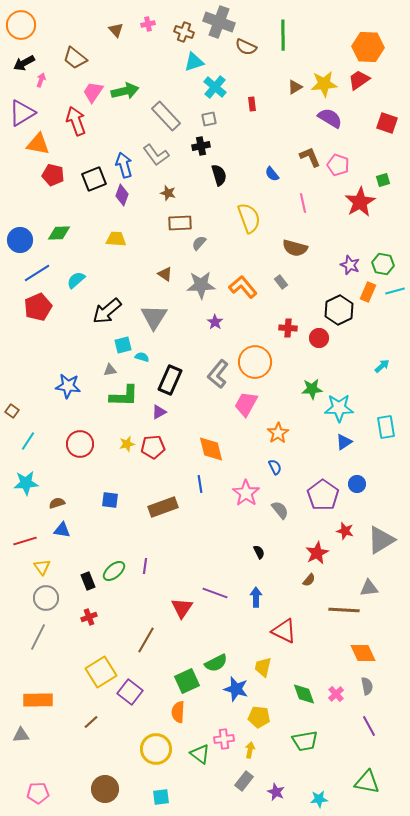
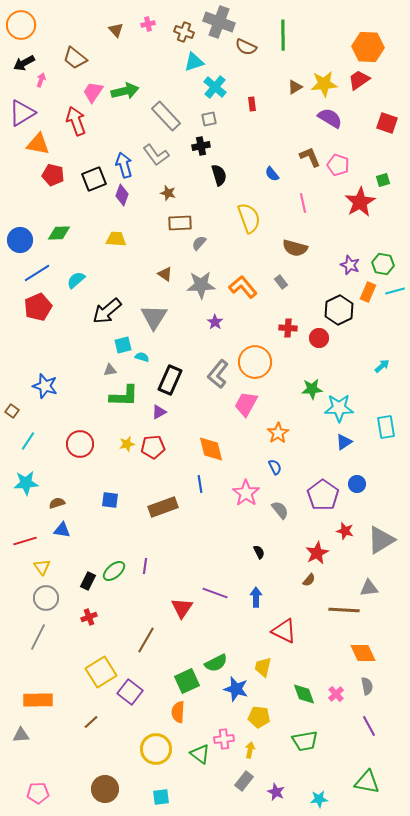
blue star at (68, 386): moved 23 px left; rotated 10 degrees clockwise
black rectangle at (88, 581): rotated 48 degrees clockwise
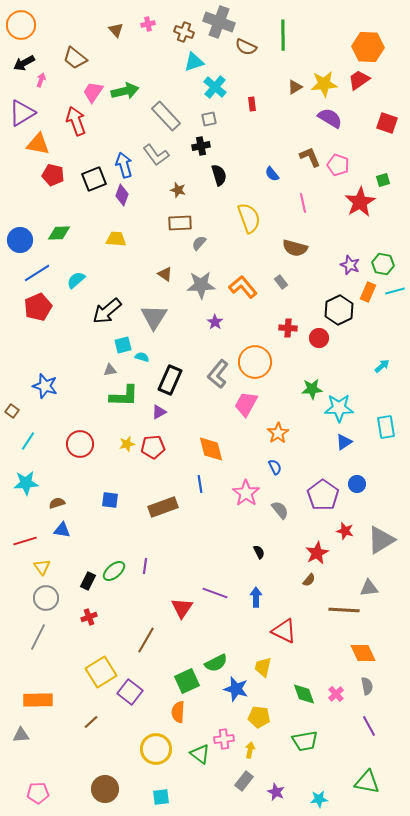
brown star at (168, 193): moved 10 px right, 3 px up
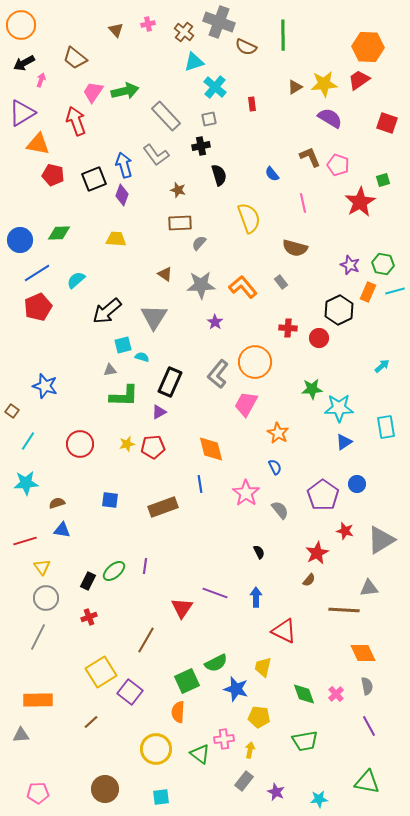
brown cross at (184, 32): rotated 18 degrees clockwise
black rectangle at (170, 380): moved 2 px down
orange star at (278, 433): rotated 10 degrees counterclockwise
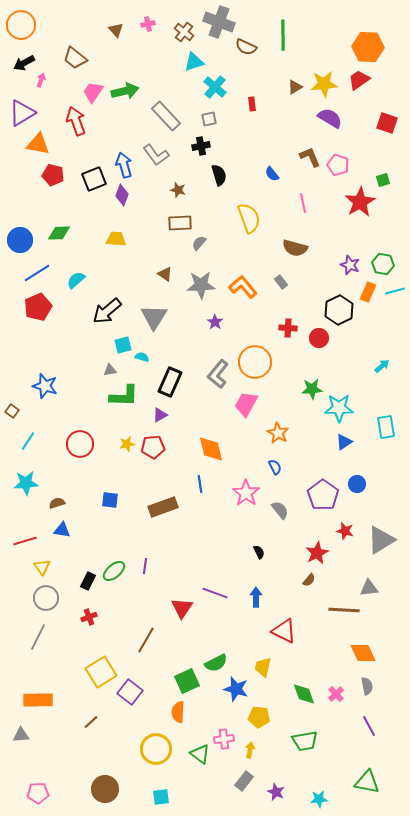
purple triangle at (159, 412): moved 1 px right, 3 px down
